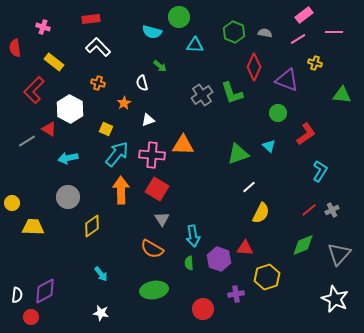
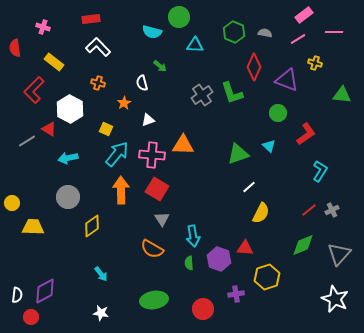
green ellipse at (154, 290): moved 10 px down
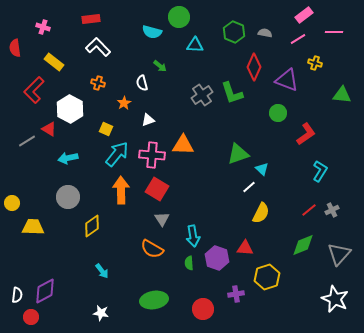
cyan triangle at (269, 146): moved 7 px left, 23 px down
purple hexagon at (219, 259): moved 2 px left, 1 px up
cyan arrow at (101, 274): moved 1 px right, 3 px up
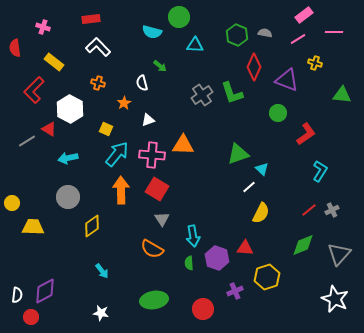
green hexagon at (234, 32): moved 3 px right, 3 px down
purple cross at (236, 294): moved 1 px left, 3 px up; rotated 14 degrees counterclockwise
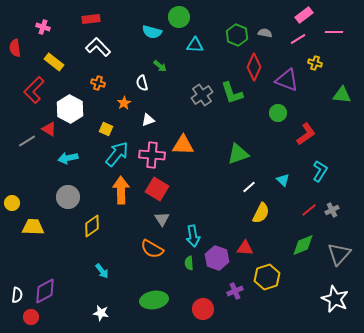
cyan triangle at (262, 169): moved 21 px right, 11 px down
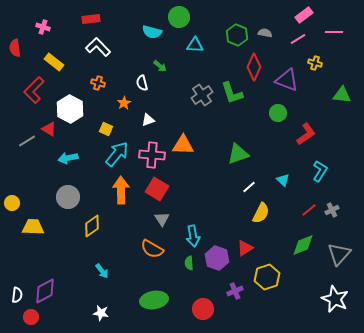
red triangle at (245, 248): rotated 36 degrees counterclockwise
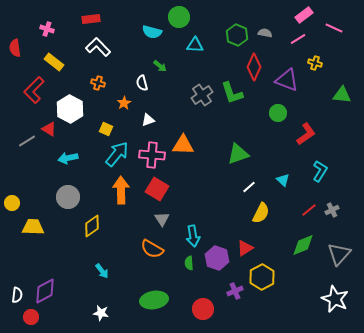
pink cross at (43, 27): moved 4 px right, 2 px down
pink line at (334, 32): moved 4 px up; rotated 24 degrees clockwise
yellow hexagon at (267, 277): moved 5 px left; rotated 10 degrees counterclockwise
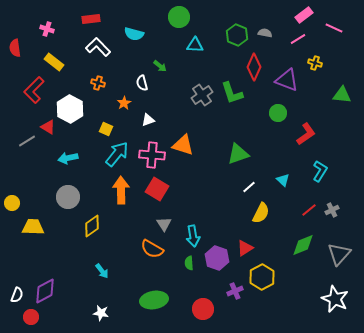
cyan semicircle at (152, 32): moved 18 px left, 2 px down
red triangle at (49, 129): moved 1 px left, 2 px up
orange triangle at (183, 145): rotated 15 degrees clockwise
gray triangle at (162, 219): moved 2 px right, 5 px down
white semicircle at (17, 295): rotated 14 degrees clockwise
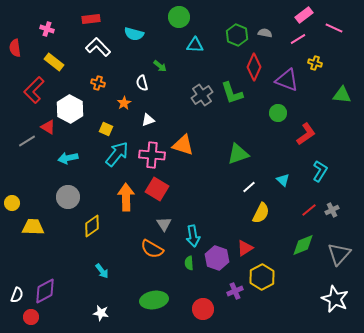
orange arrow at (121, 190): moved 5 px right, 7 px down
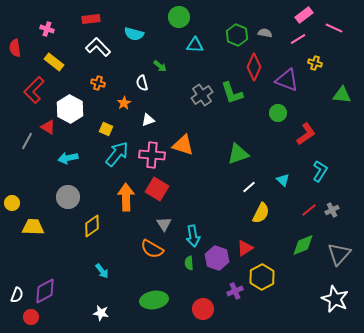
gray line at (27, 141): rotated 30 degrees counterclockwise
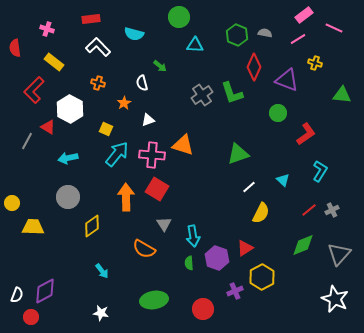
orange semicircle at (152, 249): moved 8 px left
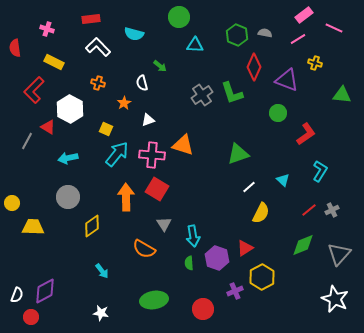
yellow rectangle at (54, 62): rotated 12 degrees counterclockwise
